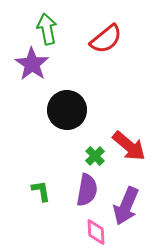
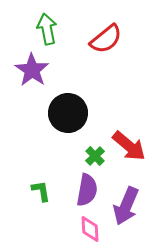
purple star: moved 6 px down
black circle: moved 1 px right, 3 px down
pink diamond: moved 6 px left, 3 px up
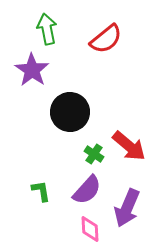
black circle: moved 2 px right, 1 px up
green cross: moved 1 px left, 2 px up; rotated 12 degrees counterclockwise
purple semicircle: rotated 32 degrees clockwise
purple arrow: moved 1 px right, 2 px down
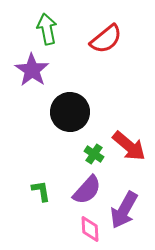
purple arrow: moved 3 px left, 2 px down; rotated 6 degrees clockwise
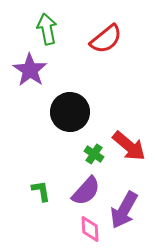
purple star: moved 2 px left
purple semicircle: moved 1 px left, 1 px down
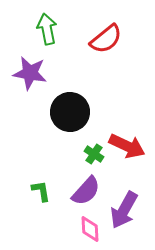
purple star: moved 3 px down; rotated 24 degrees counterclockwise
red arrow: moved 2 px left; rotated 15 degrees counterclockwise
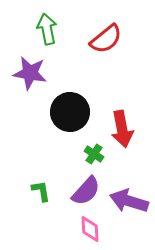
red arrow: moved 5 px left, 17 px up; rotated 54 degrees clockwise
purple arrow: moved 5 px right, 9 px up; rotated 78 degrees clockwise
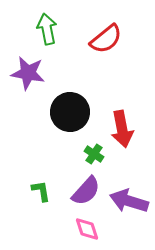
purple star: moved 2 px left
pink diamond: moved 3 px left; rotated 16 degrees counterclockwise
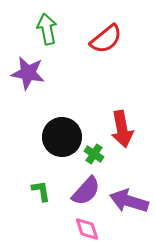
black circle: moved 8 px left, 25 px down
